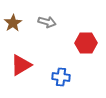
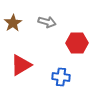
red hexagon: moved 9 px left
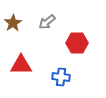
gray arrow: rotated 126 degrees clockwise
red triangle: rotated 30 degrees clockwise
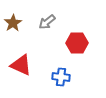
red triangle: rotated 25 degrees clockwise
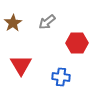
red triangle: rotated 35 degrees clockwise
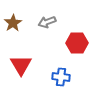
gray arrow: rotated 18 degrees clockwise
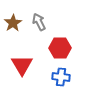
gray arrow: moved 8 px left; rotated 84 degrees clockwise
red hexagon: moved 17 px left, 5 px down
red triangle: moved 1 px right
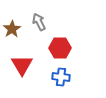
brown star: moved 1 px left, 6 px down
